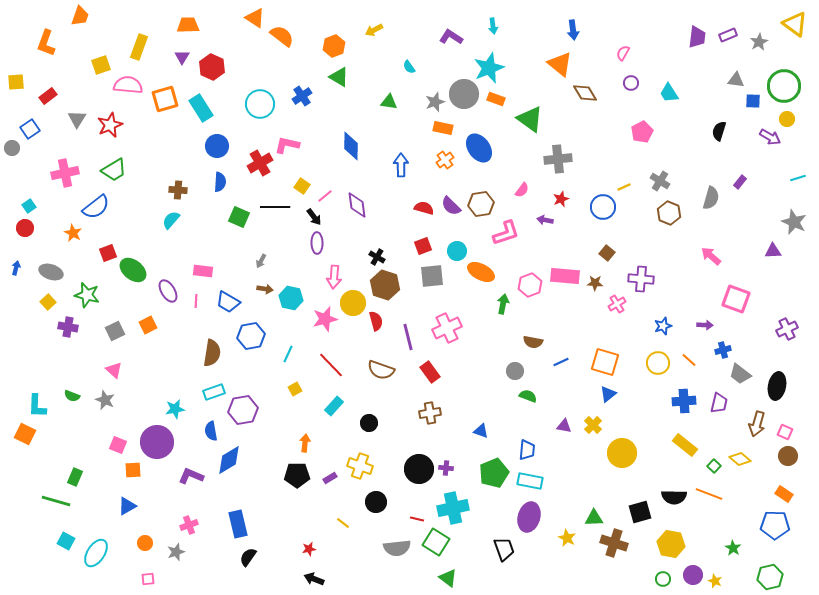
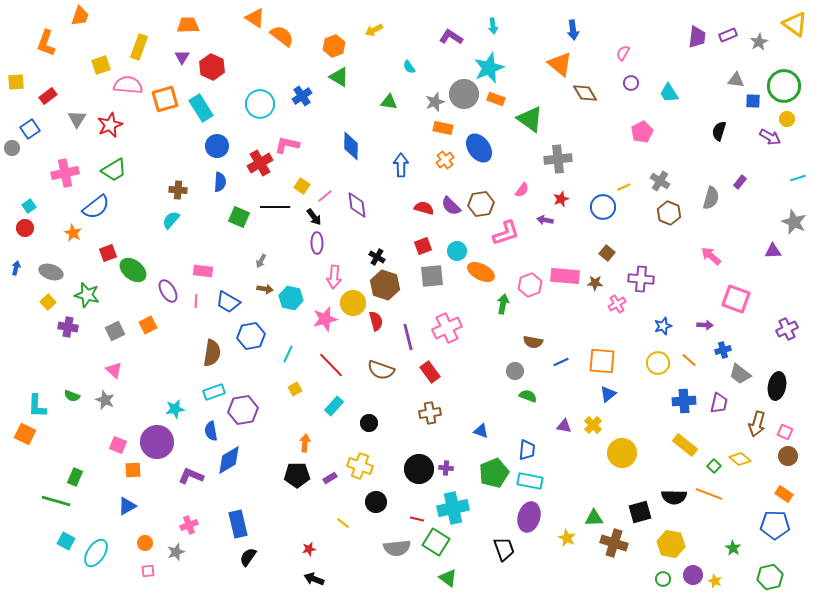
orange square at (605, 362): moved 3 px left, 1 px up; rotated 12 degrees counterclockwise
pink square at (148, 579): moved 8 px up
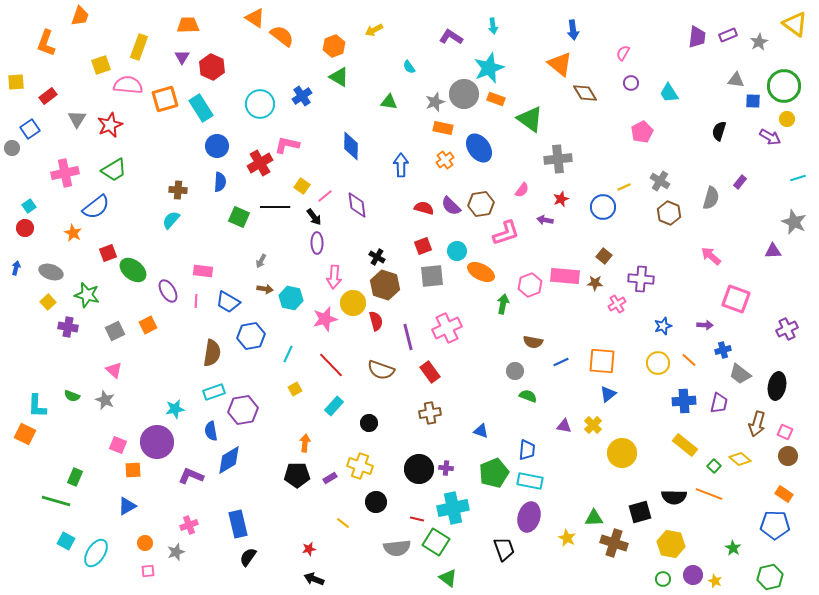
brown square at (607, 253): moved 3 px left, 3 px down
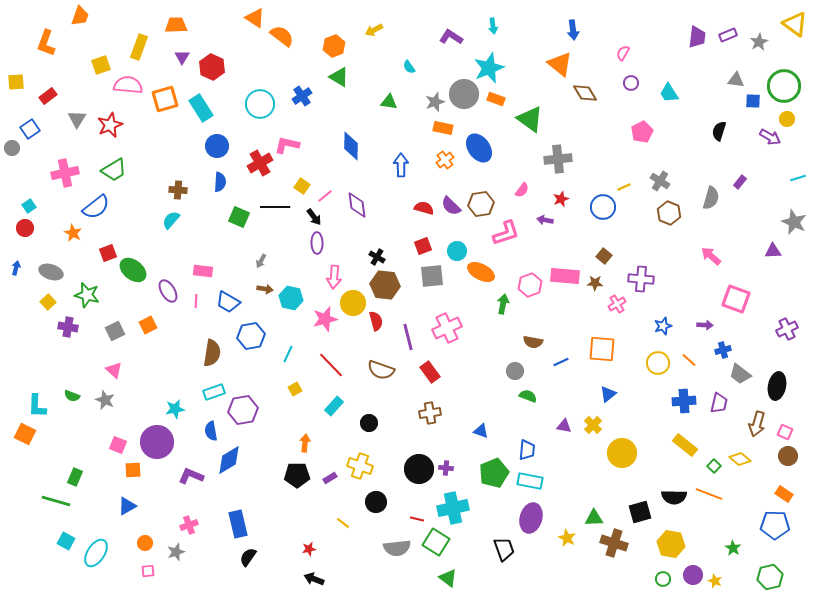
orange trapezoid at (188, 25): moved 12 px left
brown hexagon at (385, 285): rotated 12 degrees counterclockwise
orange square at (602, 361): moved 12 px up
purple ellipse at (529, 517): moved 2 px right, 1 px down
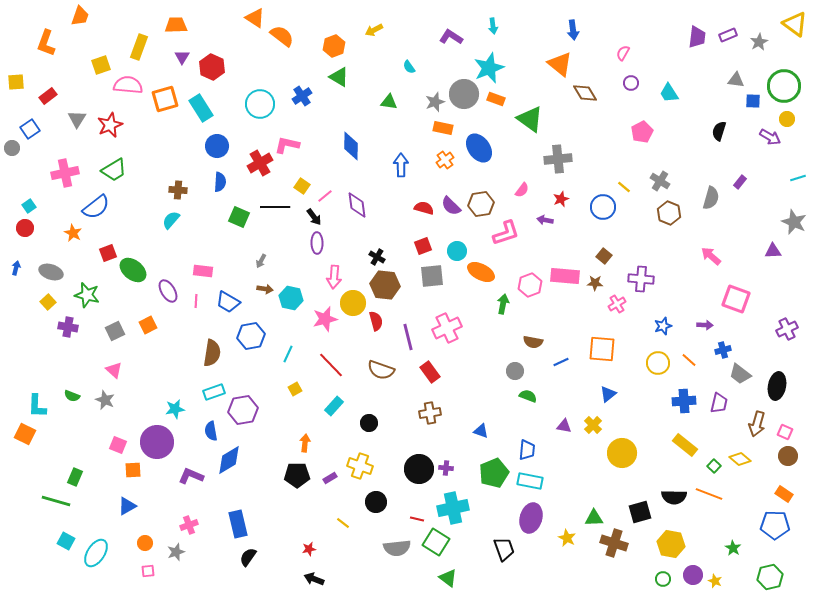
yellow line at (624, 187): rotated 64 degrees clockwise
